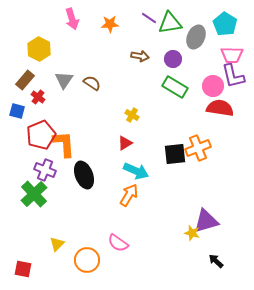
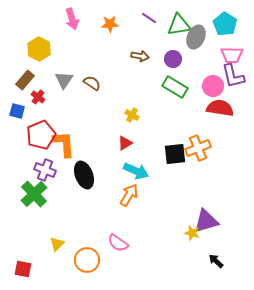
green triangle: moved 9 px right, 2 px down
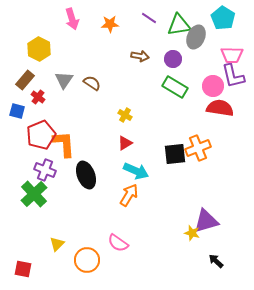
cyan pentagon: moved 2 px left, 6 px up
yellow cross: moved 7 px left
black ellipse: moved 2 px right
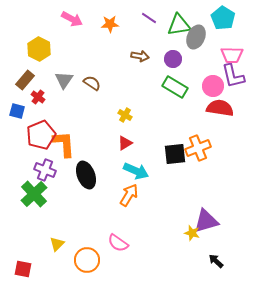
pink arrow: rotated 45 degrees counterclockwise
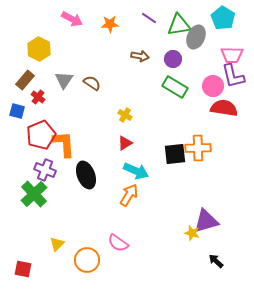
red semicircle: moved 4 px right
orange cross: rotated 20 degrees clockwise
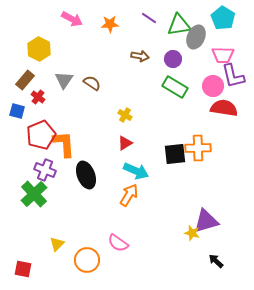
pink trapezoid: moved 9 px left
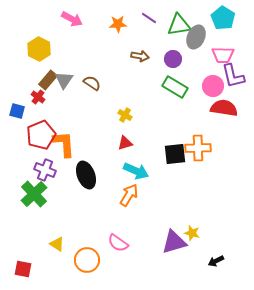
orange star: moved 8 px right
brown rectangle: moved 23 px right
red triangle: rotated 14 degrees clockwise
purple triangle: moved 32 px left, 21 px down
yellow triangle: rotated 42 degrees counterclockwise
black arrow: rotated 70 degrees counterclockwise
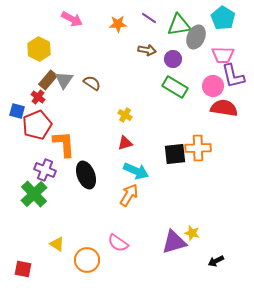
brown arrow: moved 7 px right, 6 px up
red pentagon: moved 4 px left, 10 px up
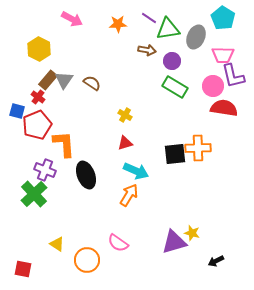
green triangle: moved 11 px left, 4 px down
purple circle: moved 1 px left, 2 px down
